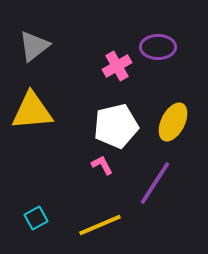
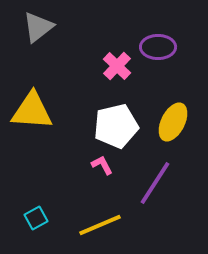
gray triangle: moved 4 px right, 19 px up
pink cross: rotated 16 degrees counterclockwise
yellow triangle: rotated 9 degrees clockwise
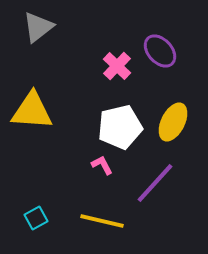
purple ellipse: moved 2 px right, 4 px down; rotated 48 degrees clockwise
white pentagon: moved 4 px right, 1 px down
purple line: rotated 9 degrees clockwise
yellow line: moved 2 px right, 4 px up; rotated 36 degrees clockwise
